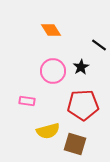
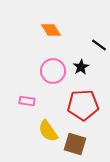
yellow semicircle: rotated 70 degrees clockwise
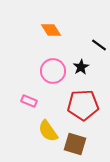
pink rectangle: moved 2 px right; rotated 14 degrees clockwise
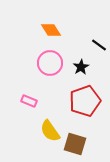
pink circle: moved 3 px left, 8 px up
red pentagon: moved 2 px right, 4 px up; rotated 16 degrees counterclockwise
yellow semicircle: moved 2 px right
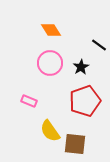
brown square: rotated 10 degrees counterclockwise
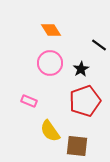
black star: moved 2 px down
brown square: moved 2 px right, 2 px down
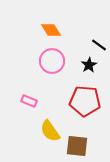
pink circle: moved 2 px right, 2 px up
black star: moved 8 px right, 4 px up
red pentagon: rotated 24 degrees clockwise
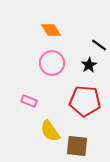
pink circle: moved 2 px down
